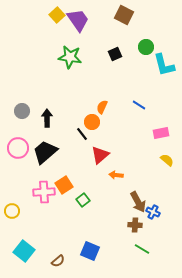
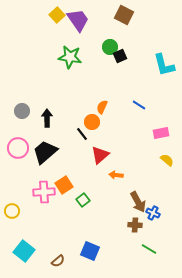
green circle: moved 36 px left
black square: moved 5 px right, 2 px down
blue cross: moved 1 px down
green line: moved 7 px right
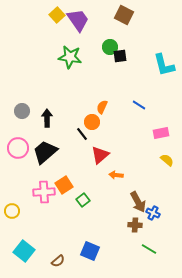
black square: rotated 16 degrees clockwise
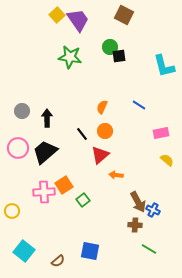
black square: moved 1 px left
cyan L-shape: moved 1 px down
orange circle: moved 13 px right, 9 px down
blue cross: moved 3 px up
blue square: rotated 12 degrees counterclockwise
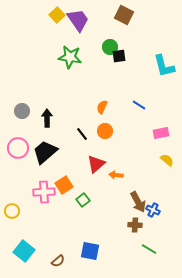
red triangle: moved 4 px left, 9 px down
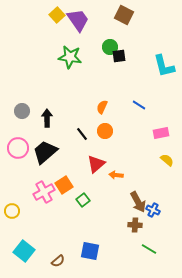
pink cross: rotated 25 degrees counterclockwise
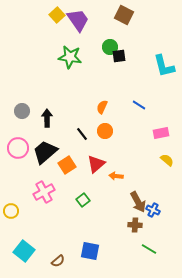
orange arrow: moved 1 px down
orange square: moved 3 px right, 20 px up
yellow circle: moved 1 px left
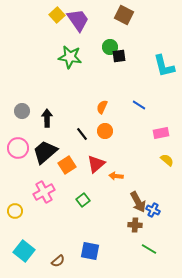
yellow circle: moved 4 px right
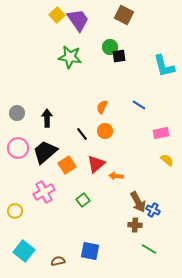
gray circle: moved 5 px left, 2 px down
brown semicircle: rotated 152 degrees counterclockwise
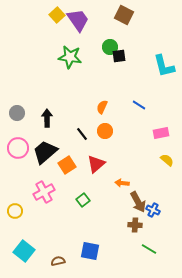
orange arrow: moved 6 px right, 7 px down
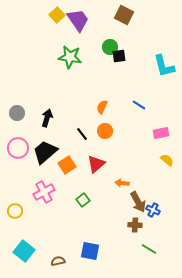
black arrow: rotated 18 degrees clockwise
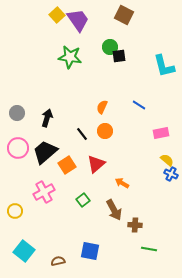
orange arrow: rotated 24 degrees clockwise
brown arrow: moved 24 px left, 8 px down
blue cross: moved 18 px right, 36 px up
green line: rotated 21 degrees counterclockwise
